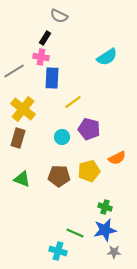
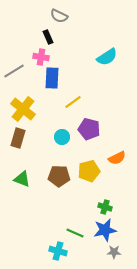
black rectangle: moved 3 px right, 1 px up; rotated 56 degrees counterclockwise
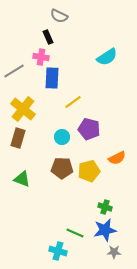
brown pentagon: moved 3 px right, 8 px up
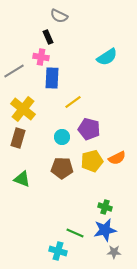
yellow pentagon: moved 3 px right, 10 px up
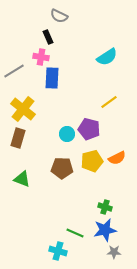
yellow line: moved 36 px right
cyan circle: moved 5 px right, 3 px up
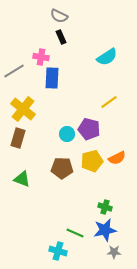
black rectangle: moved 13 px right
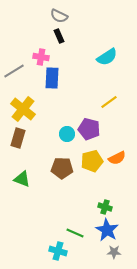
black rectangle: moved 2 px left, 1 px up
blue star: moved 2 px right; rotated 30 degrees counterclockwise
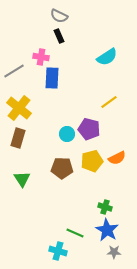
yellow cross: moved 4 px left, 1 px up
green triangle: rotated 36 degrees clockwise
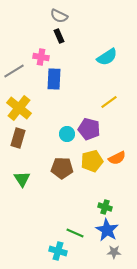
blue rectangle: moved 2 px right, 1 px down
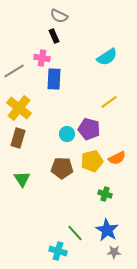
black rectangle: moved 5 px left
pink cross: moved 1 px right, 1 px down
green cross: moved 13 px up
green line: rotated 24 degrees clockwise
